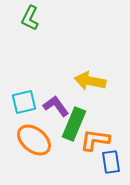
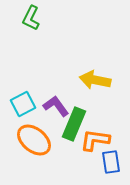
green L-shape: moved 1 px right
yellow arrow: moved 5 px right, 1 px up
cyan square: moved 1 px left, 2 px down; rotated 15 degrees counterclockwise
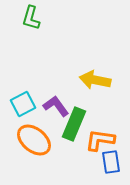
green L-shape: rotated 10 degrees counterclockwise
orange L-shape: moved 5 px right
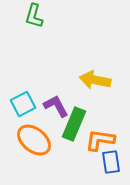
green L-shape: moved 3 px right, 2 px up
purple L-shape: rotated 8 degrees clockwise
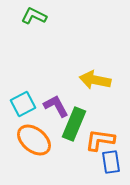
green L-shape: rotated 100 degrees clockwise
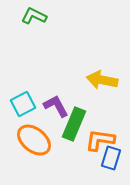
yellow arrow: moved 7 px right
blue rectangle: moved 4 px up; rotated 25 degrees clockwise
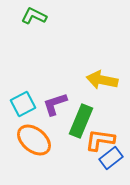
purple L-shape: moved 1 px left, 2 px up; rotated 80 degrees counterclockwise
green rectangle: moved 7 px right, 3 px up
blue rectangle: rotated 35 degrees clockwise
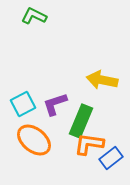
orange L-shape: moved 11 px left, 4 px down
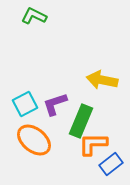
cyan square: moved 2 px right
orange L-shape: moved 4 px right; rotated 8 degrees counterclockwise
blue rectangle: moved 6 px down
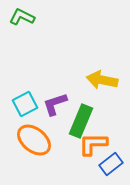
green L-shape: moved 12 px left, 1 px down
